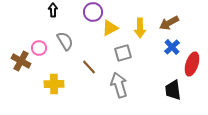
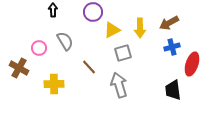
yellow triangle: moved 2 px right, 2 px down
blue cross: rotated 28 degrees clockwise
brown cross: moved 2 px left, 7 px down
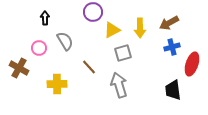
black arrow: moved 8 px left, 8 px down
yellow cross: moved 3 px right
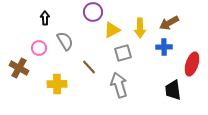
blue cross: moved 8 px left; rotated 14 degrees clockwise
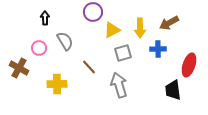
blue cross: moved 6 px left, 2 px down
red ellipse: moved 3 px left, 1 px down
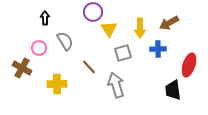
yellow triangle: moved 3 px left, 1 px up; rotated 36 degrees counterclockwise
brown cross: moved 3 px right
gray arrow: moved 3 px left
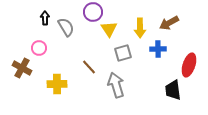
gray semicircle: moved 1 px right, 14 px up
